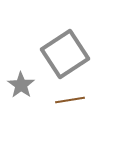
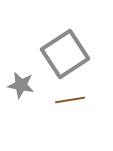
gray star: rotated 24 degrees counterclockwise
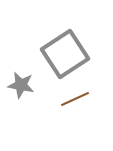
brown line: moved 5 px right, 1 px up; rotated 16 degrees counterclockwise
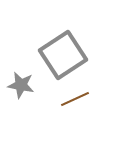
gray square: moved 2 px left, 1 px down
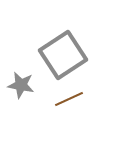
brown line: moved 6 px left
